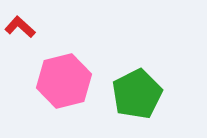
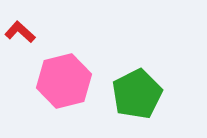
red L-shape: moved 5 px down
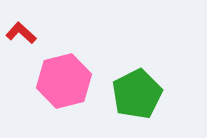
red L-shape: moved 1 px right, 1 px down
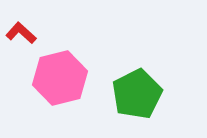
pink hexagon: moved 4 px left, 3 px up
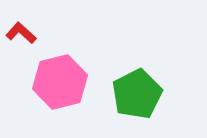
pink hexagon: moved 4 px down
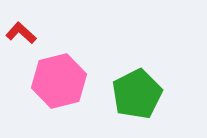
pink hexagon: moved 1 px left, 1 px up
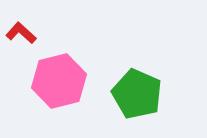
green pentagon: rotated 21 degrees counterclockwise
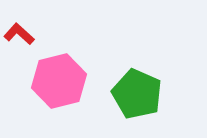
red L-shape: moved 2 px left, 1 px down
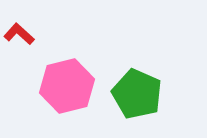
pink hexagon: moved 8 px right, 5 px down
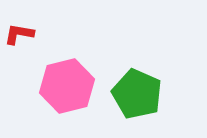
red L-shape: rotated 32 degrees counterclockwise
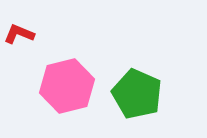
red L-shape: rotated 12 degrees clockwise
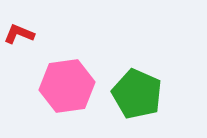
pink hexagon: rotated 6 degrees clockwise
